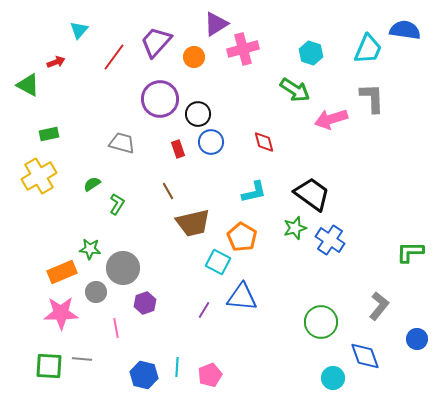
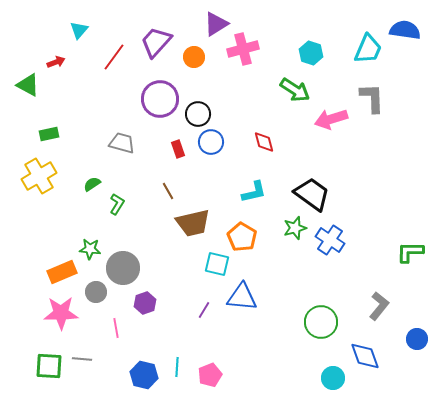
cyan square at (218, 262): moved 1 px left, 2 px down; rotated 15 degrees counterclockwise
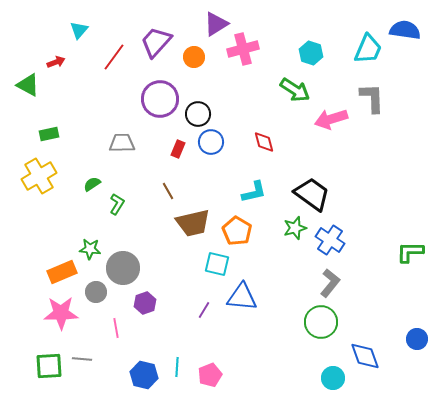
gray trapezoid at (122, 143): rotated 16 degrees counterclockwise
red rectangle at (178, 149): rotated 42 degrees clockwise
orange pentagon at (242, 237): moved 5 px left, 6 px up
gray L-shape at (379, 306): moved 49 px left, 23 px up
green square at (49, 366): rotated 8 degrees counterclockwise
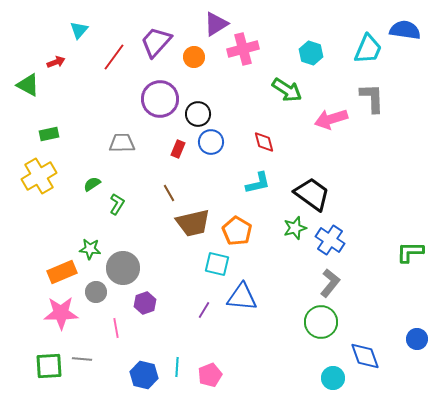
green arrow at (295, 90): moved 8 px left
brown line at (168, 191): moved 1 px right, 2 px down
cyan L-shape at (254, 192): moved 4 px right, 9 px up
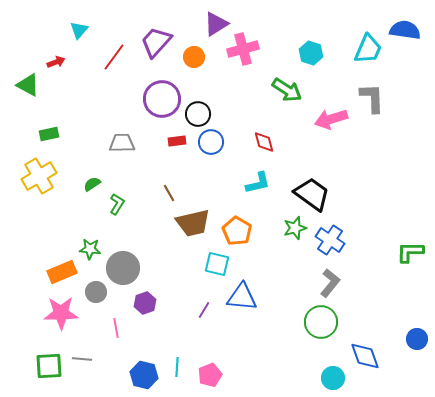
purple circle at (160, 99): moved 2 px right
red rectangle at (178, 149): moved 1 px left, 8 px up; rotated 60 degrees clockwise
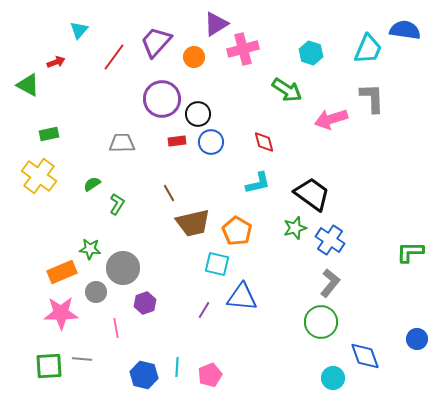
yellow cross at (39, 176): rotated 24 degrees counterclockwise
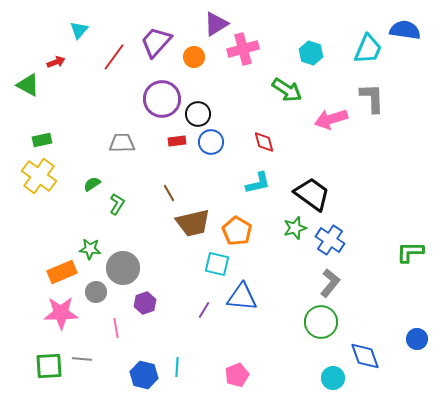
green rectangle at (49, 134): moved 7 px left, 6 px down
pink pentagon at (210, 375): moved 27 px right
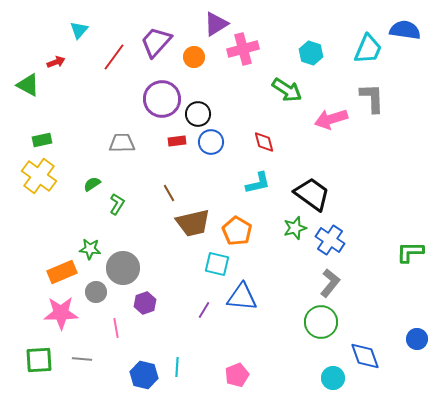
green square at (49, 366): moved 10 px left, 6 px up
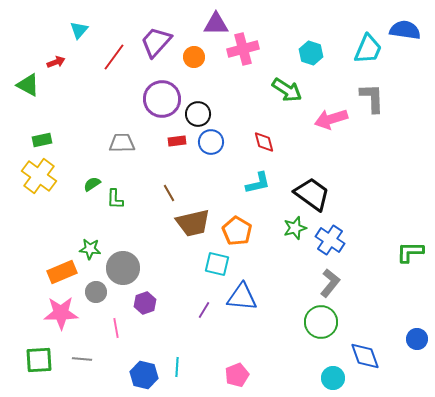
purple triangle at (216, 24): rotated 32 degrees clockwise
green L-shape at (117, 204): moved 2 px left, 5 px up; rotated 150 degrees clockwise
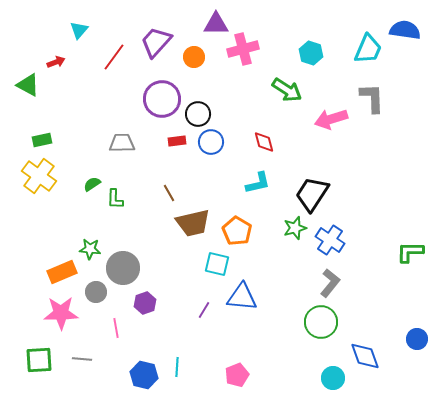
black trapezoid at (312, 194): rotated 93 degrees counterclockwise
